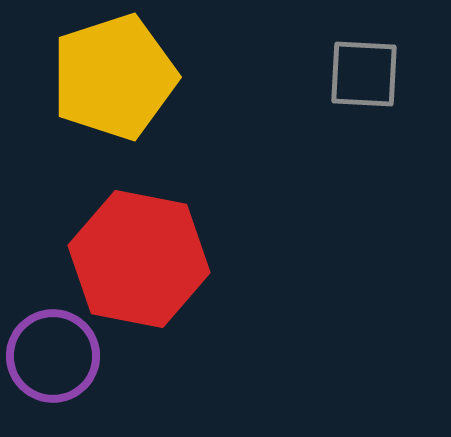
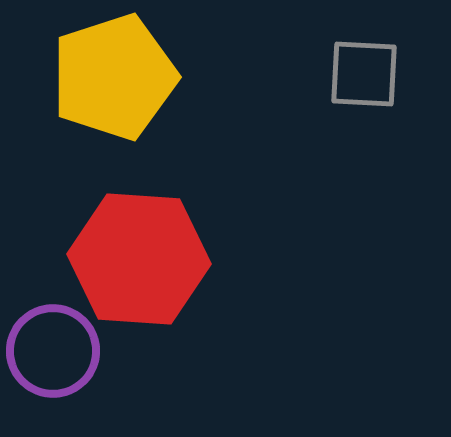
red hexagon: rotated 7 degrees counterclockwise
purple circle: moved 5 px up
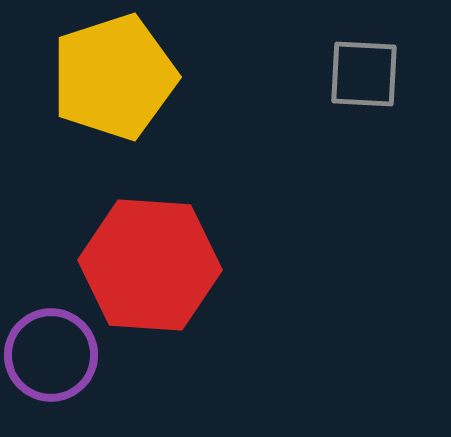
red hexagon: moved 11 px right, 6 px down
purple circle: moved 2 px left, 4 px down
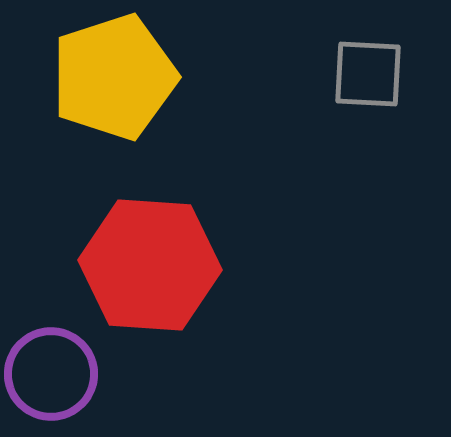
gray square: moved 4 px right
purple circle: moved 19 px down
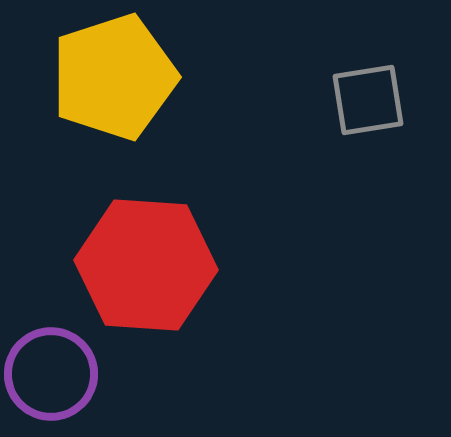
gray square: moved 26 px down; rotated 12 degrees counterclockwise
red hexagon: moved 4 px left
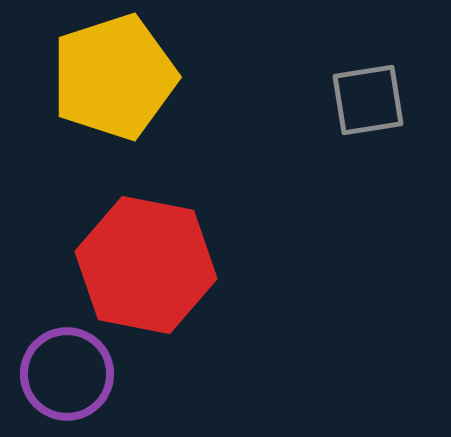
red hexagon: rotated 7 degrees clockwise
purple circle: moved 16 px right
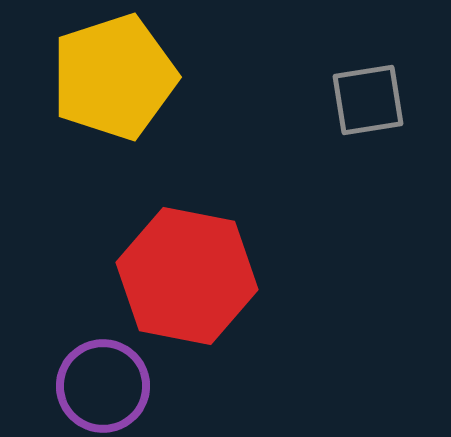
red hexagon: moved 41 px right, 11 px down
purple circle: moved 36 px right, 12 px down
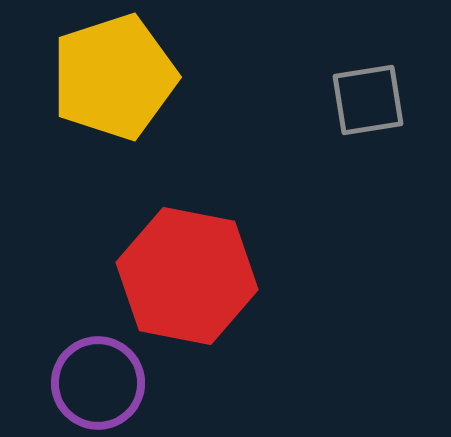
purple circle: moved 5 px left, 3 px up
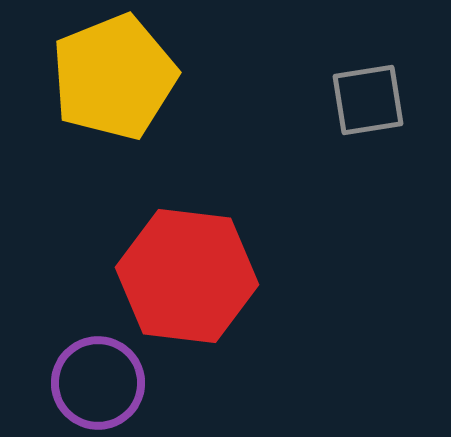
yellow pentagon: rotated 4 degrees counterclockwise
red hexagon: rotated 4 degrees counterclockwise
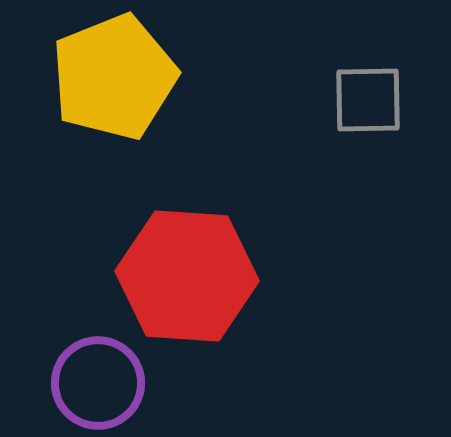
gray square: rotated 8 degrees clockwise
red hexagon: rotated 3 degrees counterclockwise
